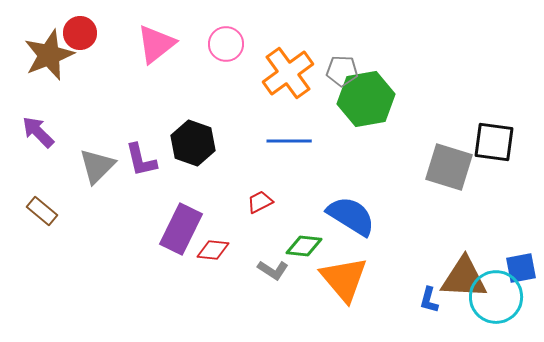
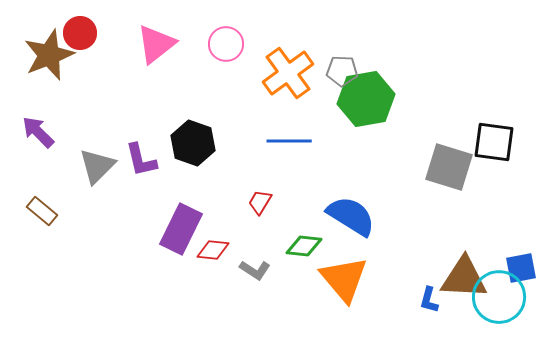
red trapezoid: rotated 32 degrees counterclockwise
gray L-shape: moved 18 px left
cyan circle: moved 3 px right
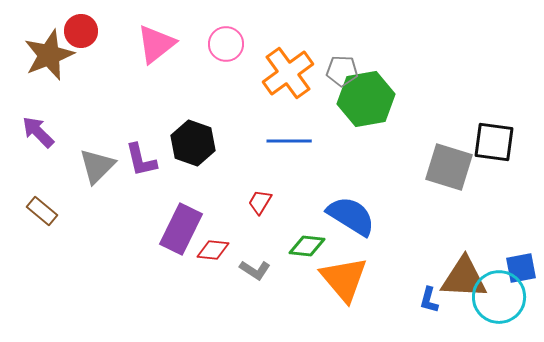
red circle: moved 1 px right, 2 px up
green diamond: moved 3 px right
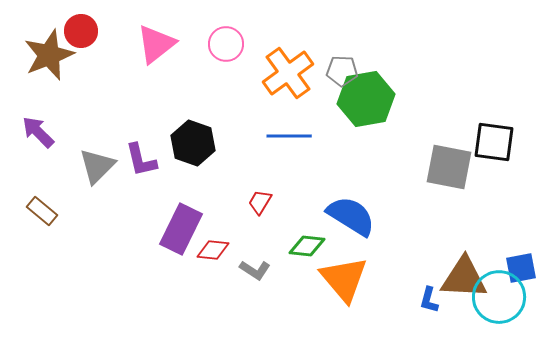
blue line: moved 5 px up
gray square: rotated 6 degrees counterclockwise
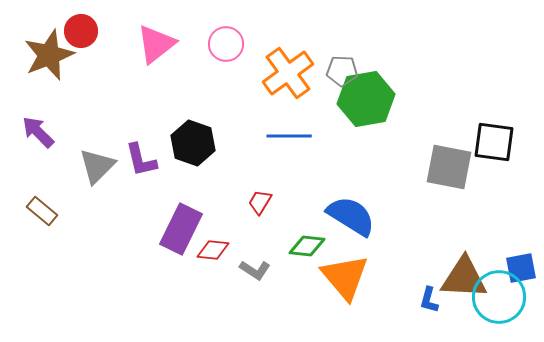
orange triangle: moved 1 px right, 2 px up
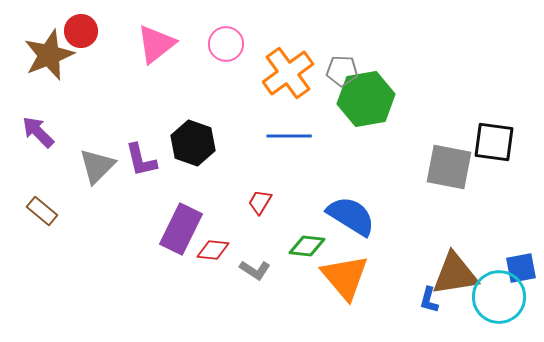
brown triangle: moved 9 px left, 4 px up; rotated 12 degrees counterclockwise
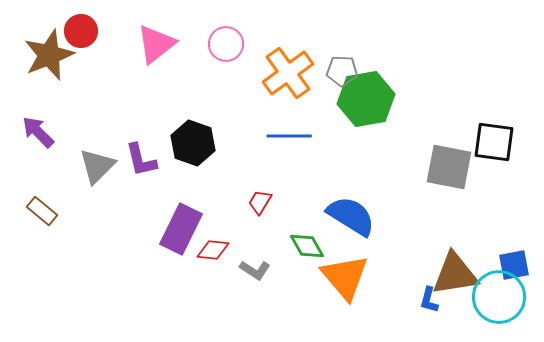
green diamond: rotated 54 degrees clockwise
blue square: moved 7 px left, 3 px up
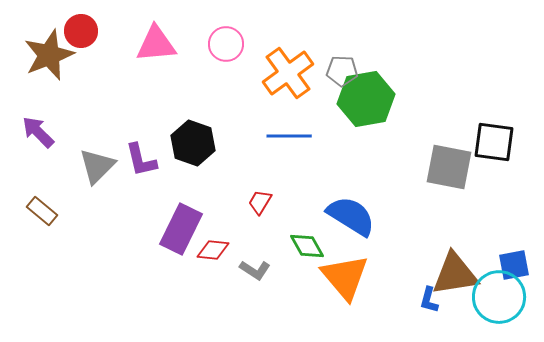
pink triangle: rotated 33 degrees clockwise
